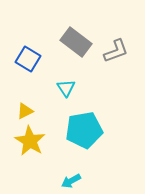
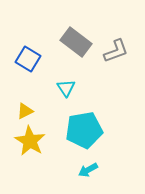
cyan arrow: moved 17 px right, 11 px up
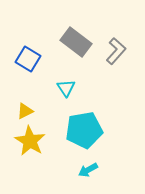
gray L-shape: rotated 28 degrees counterclockwise
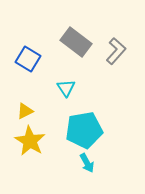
cyan arrow: moved 1 px left, 7 px up; rotated 90 degrees counterclockwise
